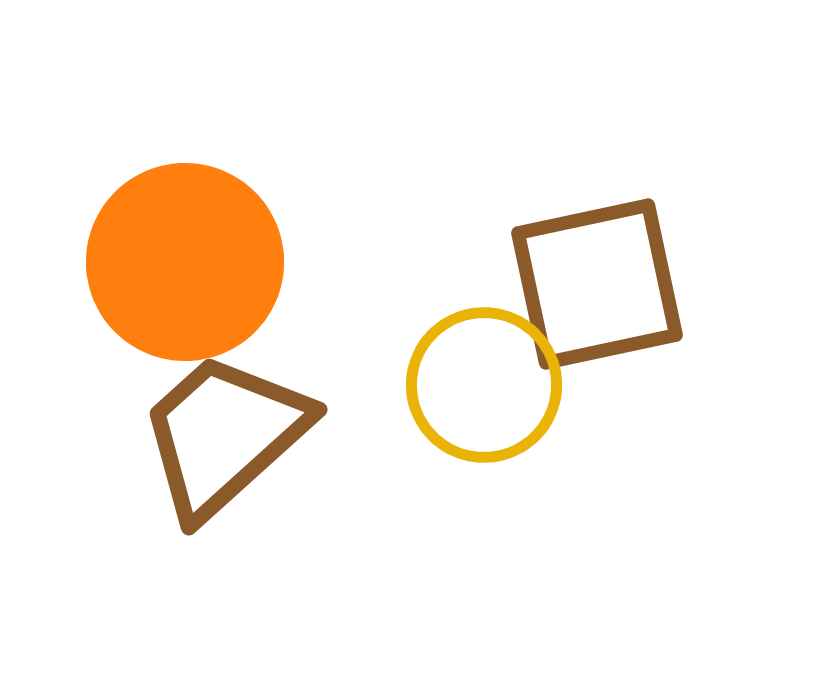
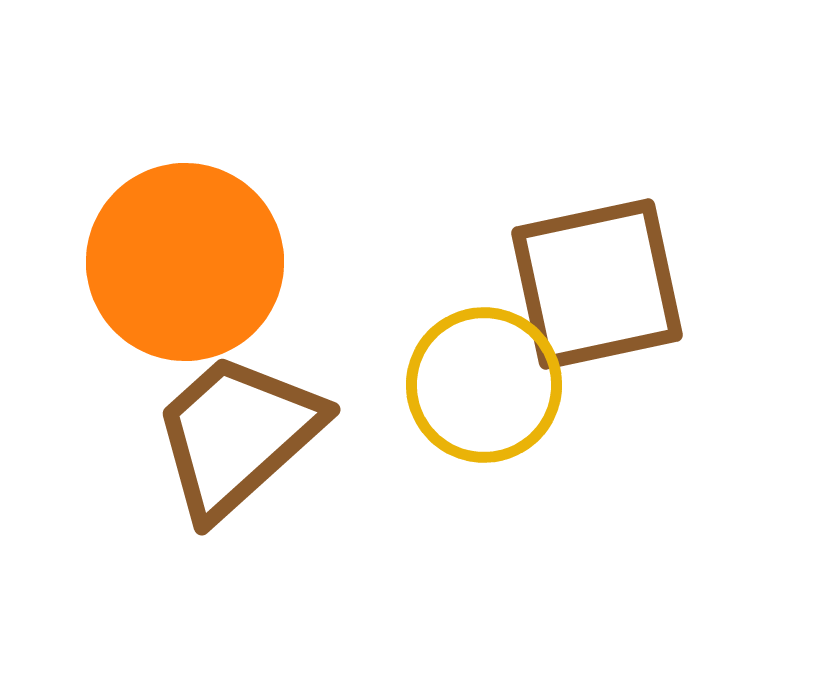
brown trapezoid: moved 13 px right
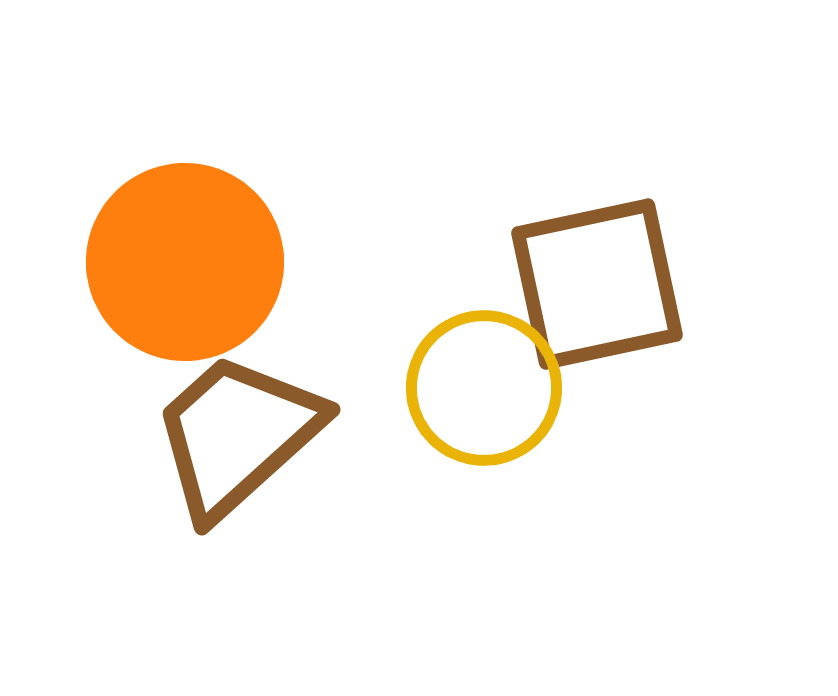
yellow circle: moved 3 px down
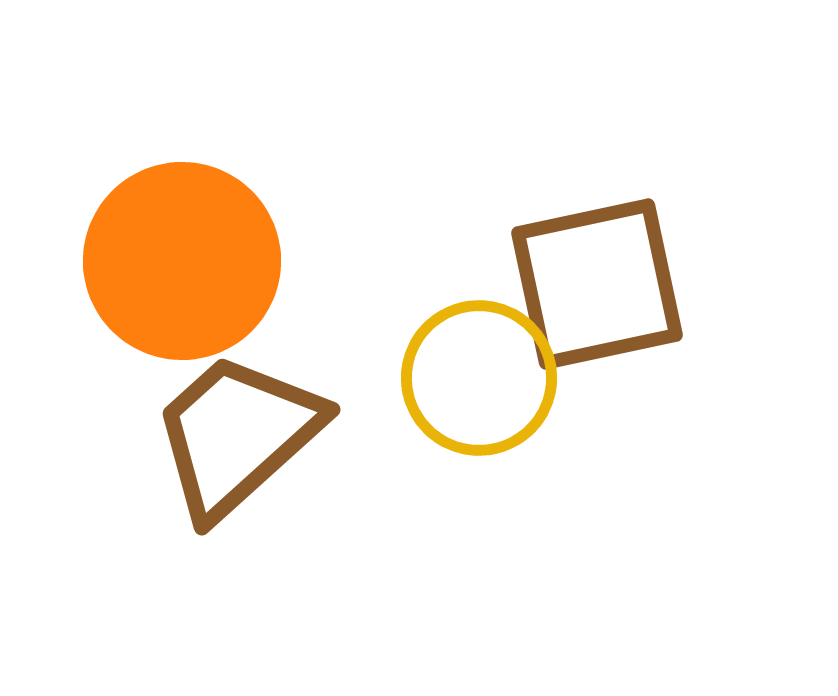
orange circle: moved 3 px left, 1 px up
yellow circle: moved 5 px left, 10 px up
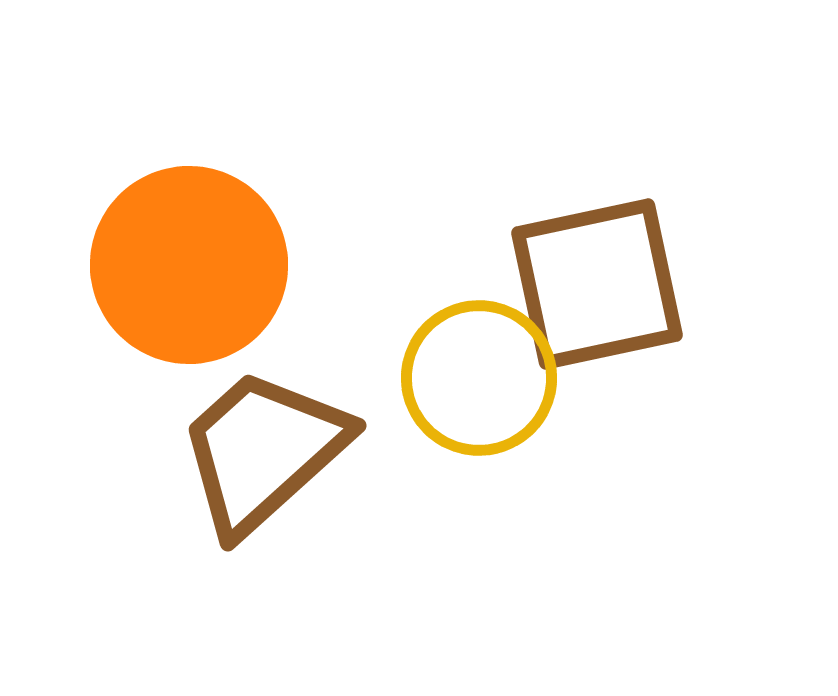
orange circle: moved 7 px right, 4 px down
brown trapezoid: moved 26 px right, 16 px down
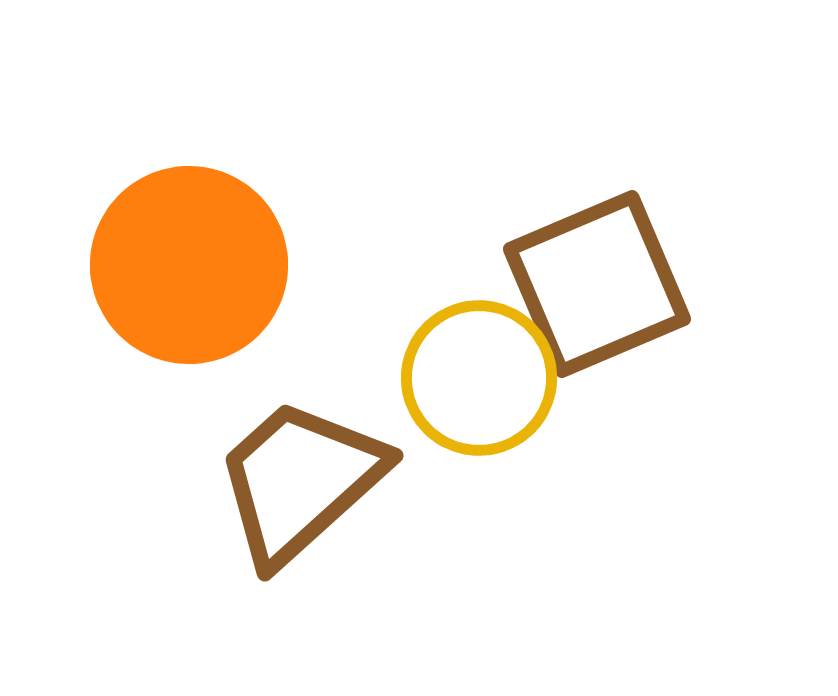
brown square: rotated 11 degrees counterclockwise
brown trapezoid: moved 37 px right, 30 px down
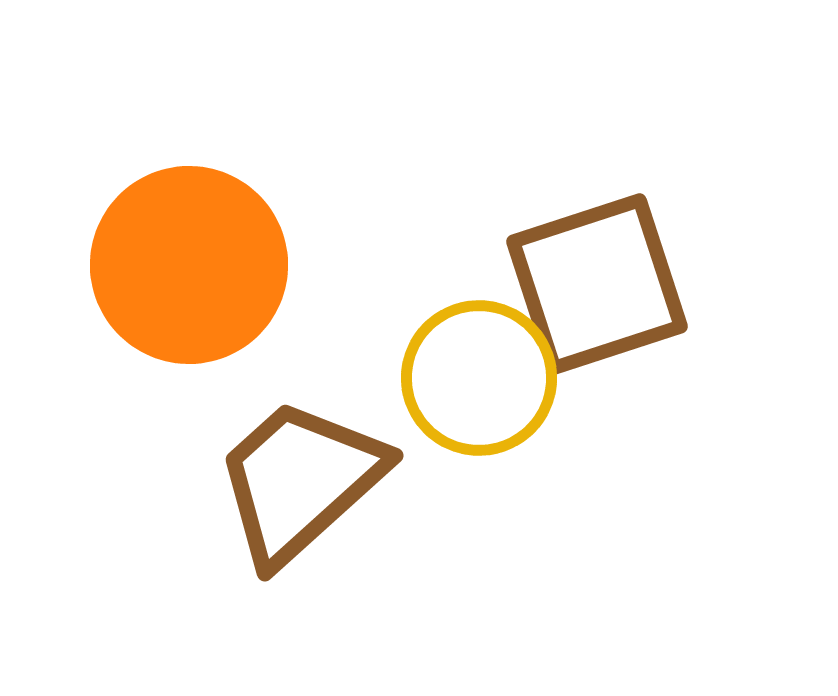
brown square: rotated 5 degrees clockwise
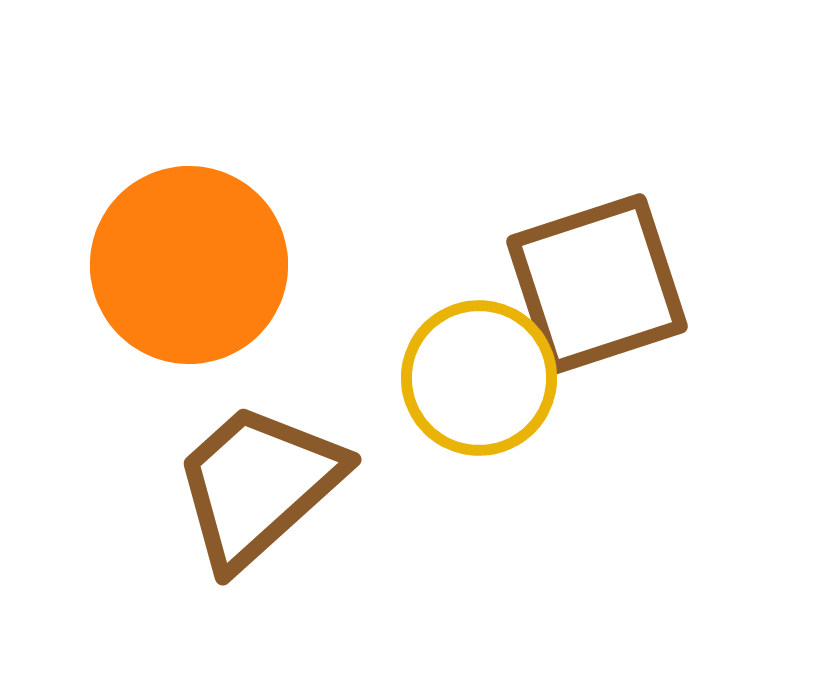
brown trapezoid: moved 42 px left, 4 px down
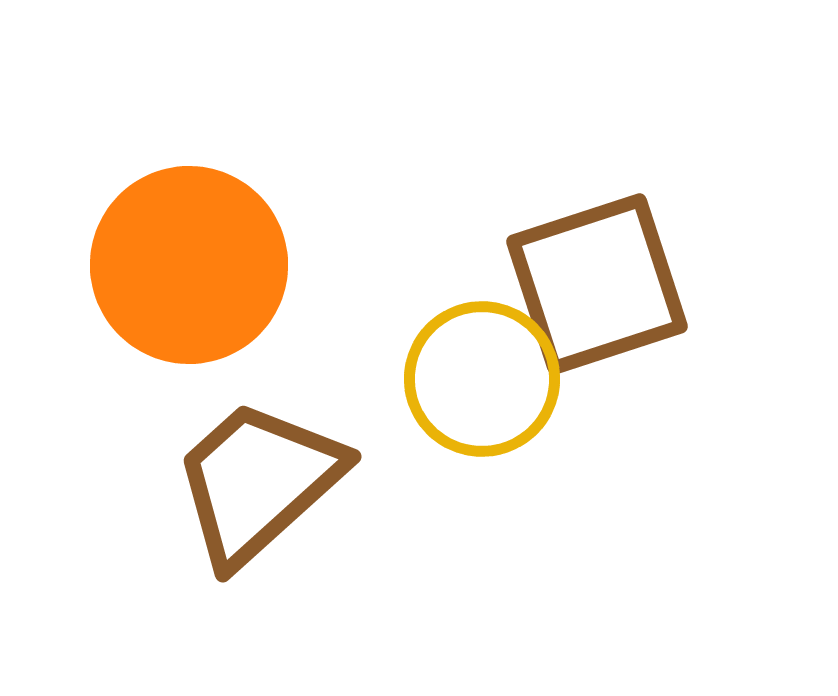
yellow circle: moved 3 px right, 1 px down
brown trapezoid: moved 3 px up
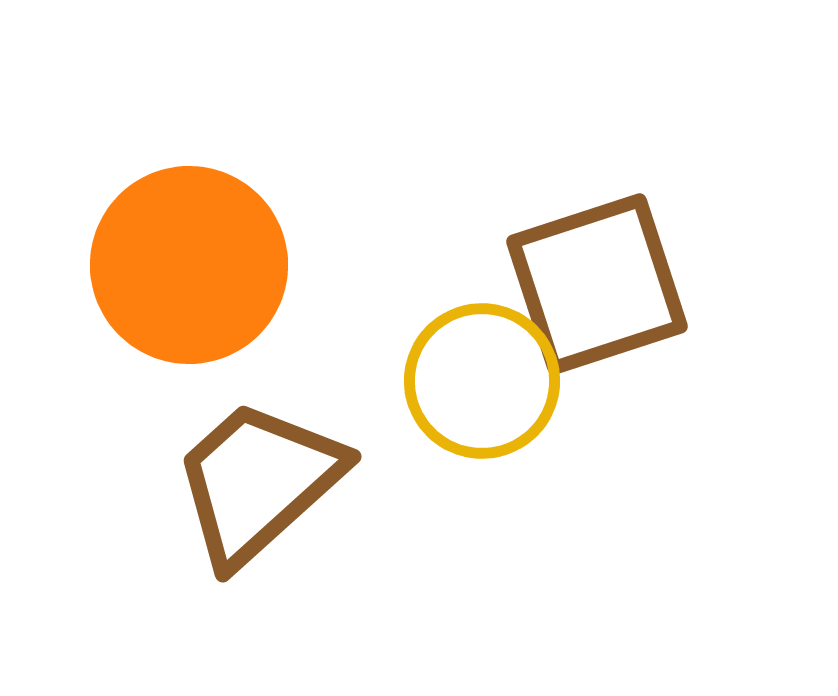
yellow circle: moved 2 px down
